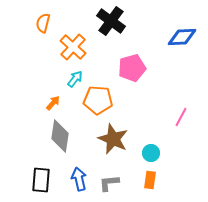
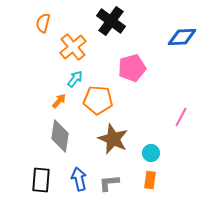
orange cross: rotated 8 degrees clockwise
orange arrow: moved 6 px right, 2 px up
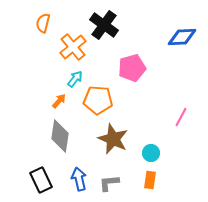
black cross: moved 7 px left, 4 px down
black rectangle: rotated 30 degrees counterclockwise
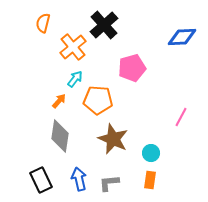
black cross: rotated 12 degrees clockwise
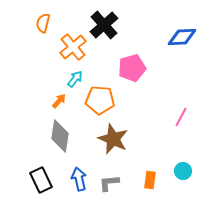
orange pentagon: moved 2 px right
cyan circle: moved 32 px right, 18 px down
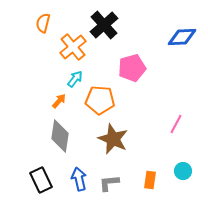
pink line: moved 5 px left, 7 px down
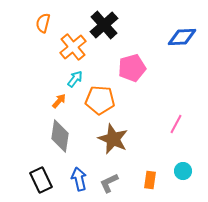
gray L-shape: rotated 20 degrees counterclockwise
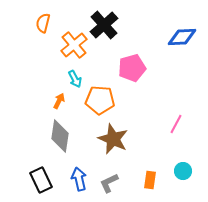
orange cross: moved 1 px right, 2 px up
cyan arrow: rotated 114 degrees clockwise
orange arrow: rotated 14 degrees counterclockwise
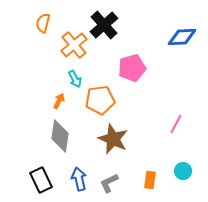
orange pentagon: rotated 12 degrees counterclockwise
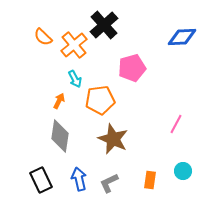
orange semicircle: moved 14 px down; rotated 60 degrees counterclockwise
